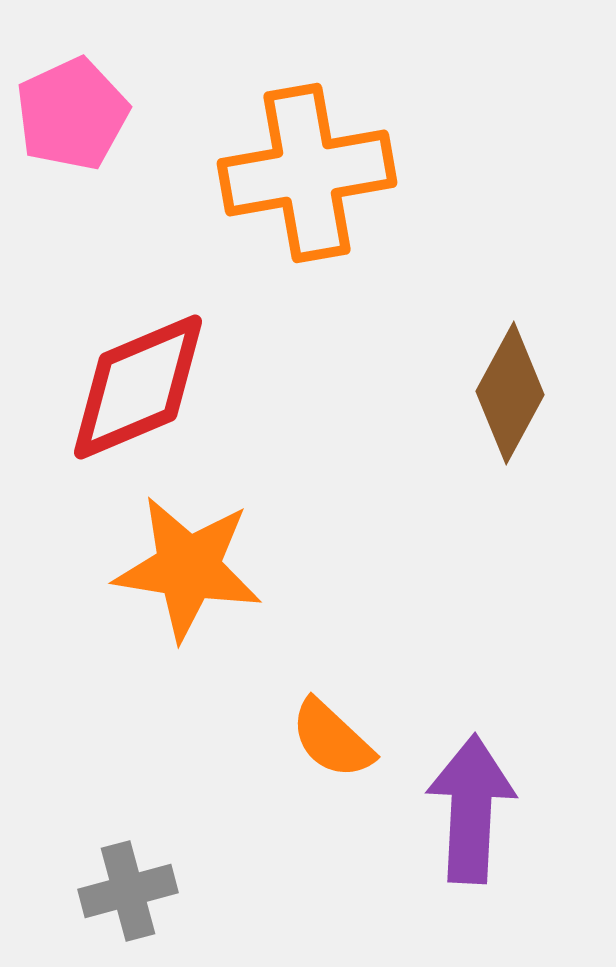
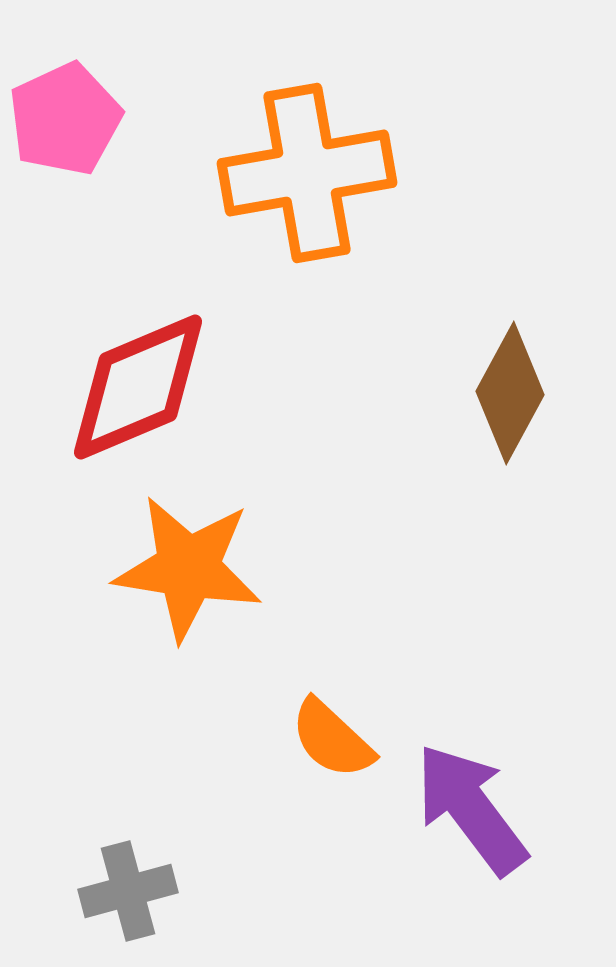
pink pentagon: moved 7 px left, 5 px down
purple arrow: rotated 40 degrees counterclockwise
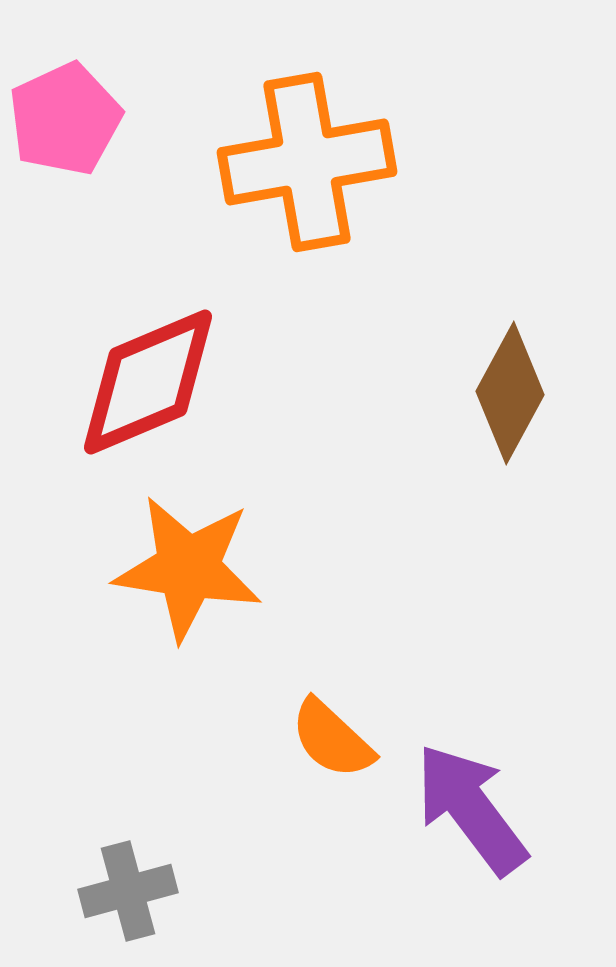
orange cross: moved 11 px up
red diamond: moved 10 px right, 5 px up
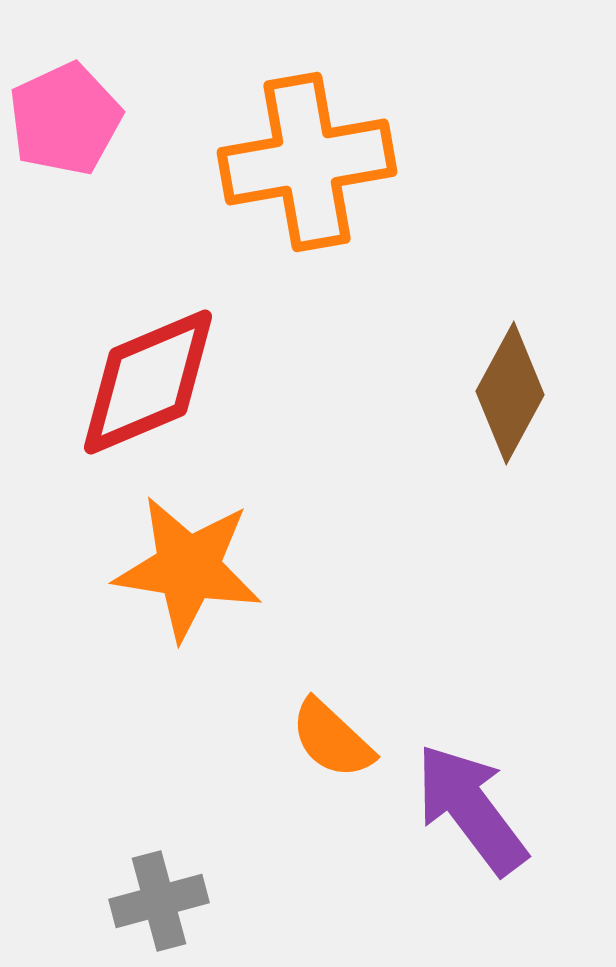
gray cross: moved 31 px right, 10 px down
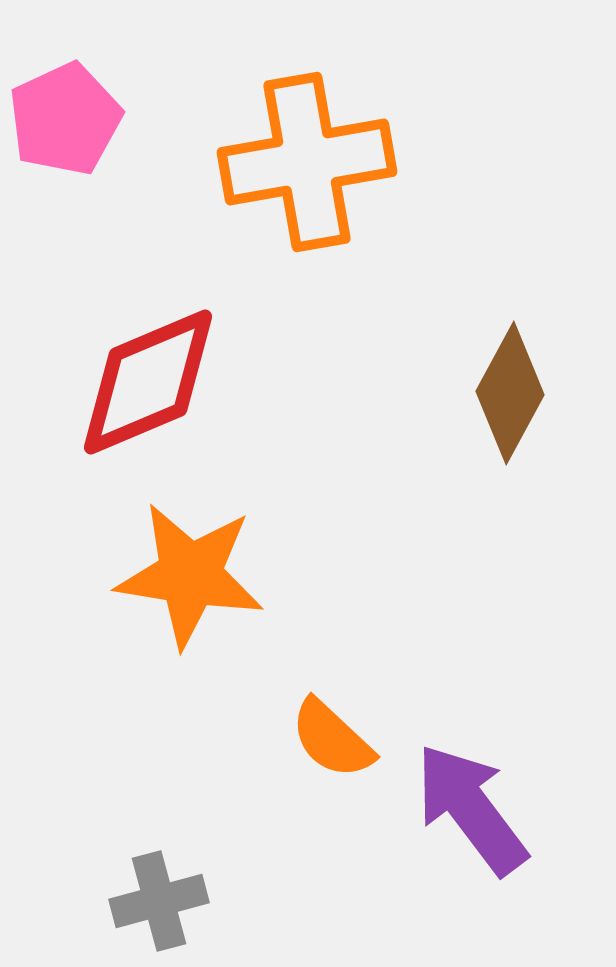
orange star: moved 2 px right, 7 px down
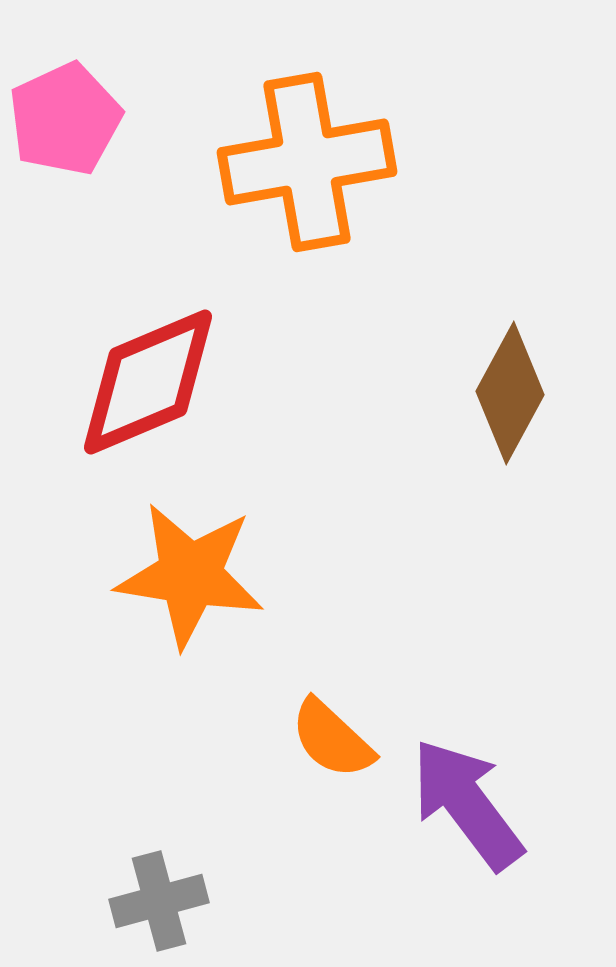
purple arrow: moved 4 px left, 5 px up
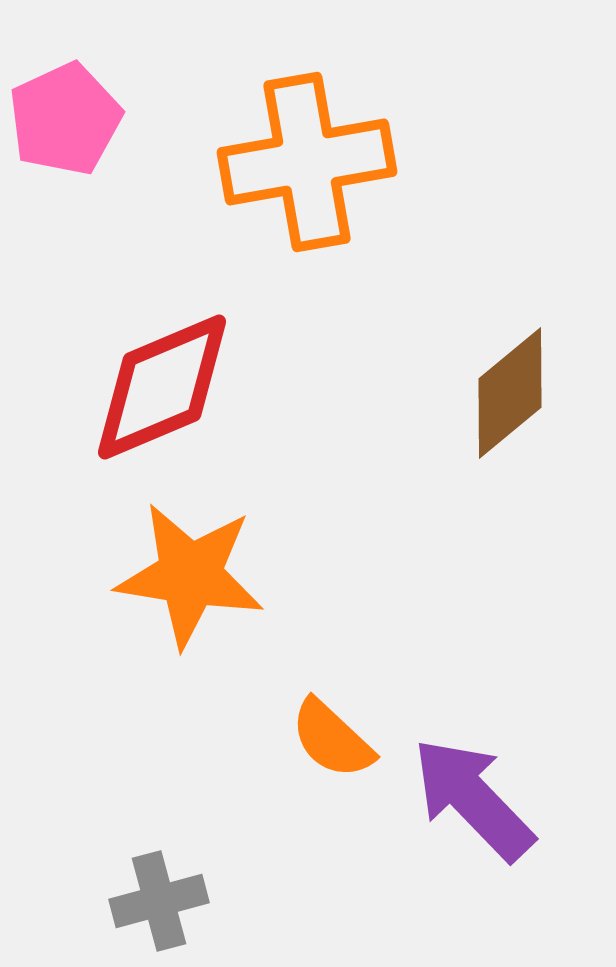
red diamond: moved 14 px right, 5 px down
brown diamond: rotated 22 degrees clockwise
purple arrow: moved 6 px right, 5 px up; rotated 7 degrees counterclockwise
